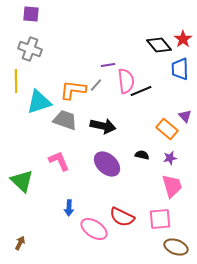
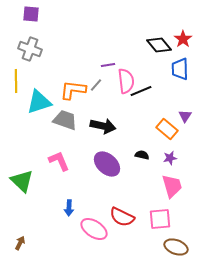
purple triangle: rotated 16 degrees clockwise
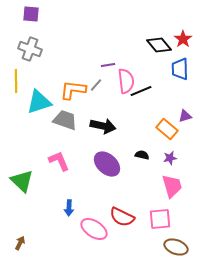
purple triangle: rotated 40 degrees clockwise
